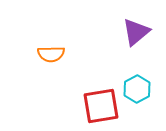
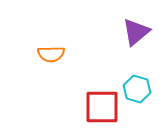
cyan hexagon: rotated 16 degrees counterclockwise
red square: moved 1 px right, 1 px down; rotated 9 degrees clockwise
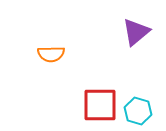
cyan hexagon: moved 1 px right, 22 px down
red square: moved 2 px left, 2 px up
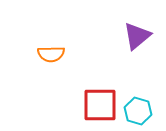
purple triangle: moved 1 px right, 4 px down
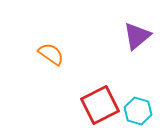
orange semicircle: rotated 144 degrees counterclockwise
red square: rotated 27 degrees counterclockwise
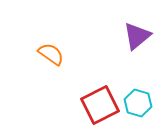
cyan hexagon: moved 8 px up
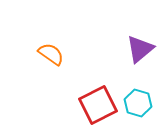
purple triangle: moved 3 px right, 13 px down
red square: moved 2 px left
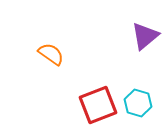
purple triangle: moved 5 px right, 13 px up
red square: rotated 6 degrees clockwise
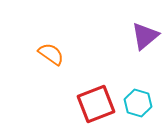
red square: moved 2 px left, 1 px up
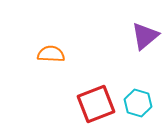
orange semicircle: rotated 32 degrees counterclockwise
